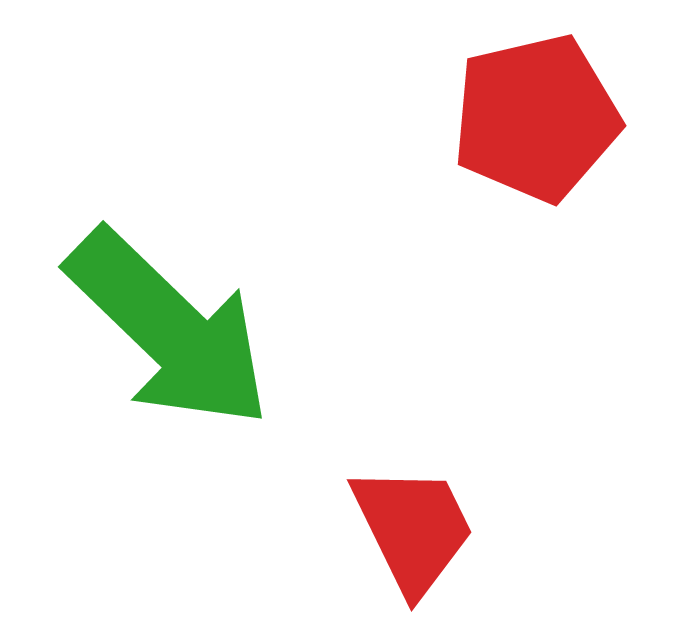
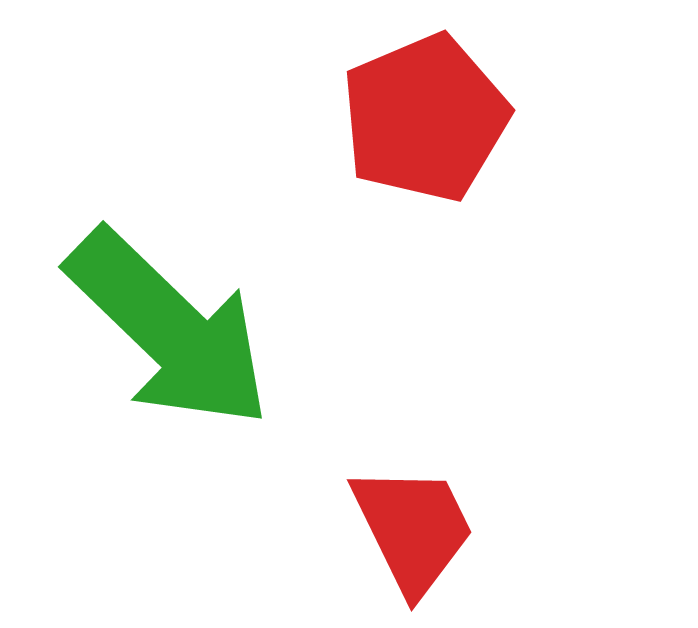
red pentagon: moved 111 px left; rotated 10 degrees counterclockwise
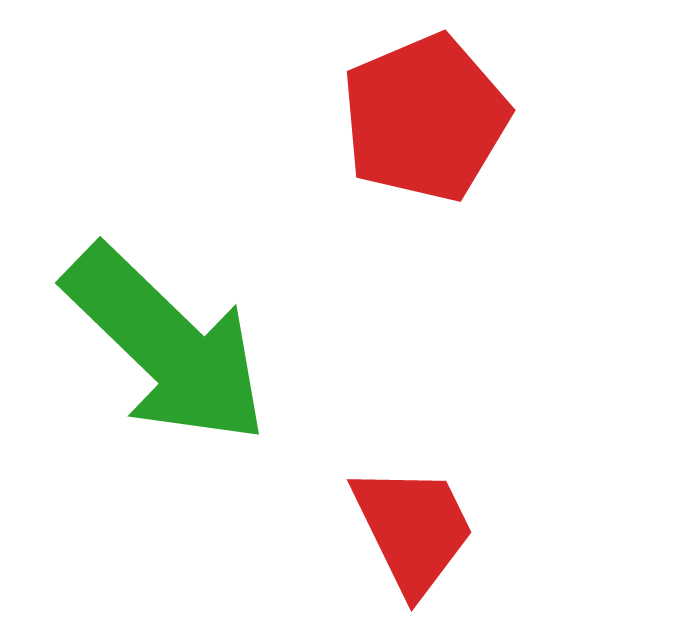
green arrow: moved 3 px left, 16 px down
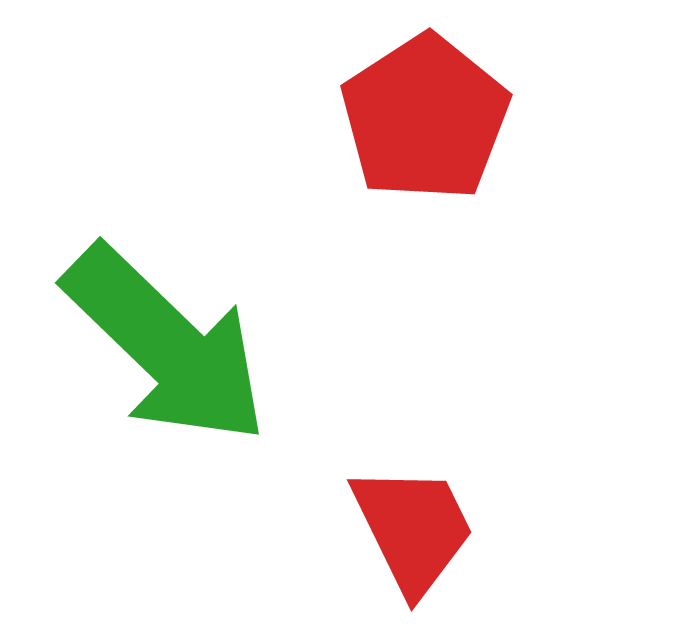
red pentagon: rotated 10 degrees counterclockwise
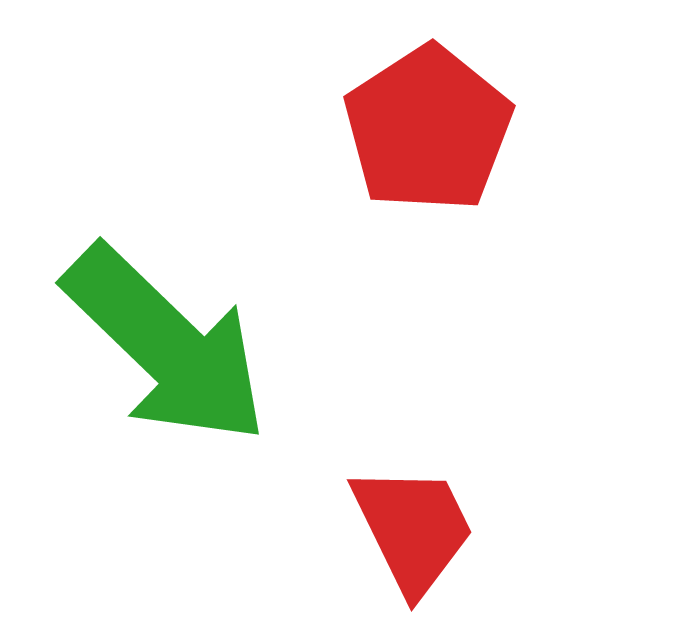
red pentagon: moved 3 px right, 11 px down
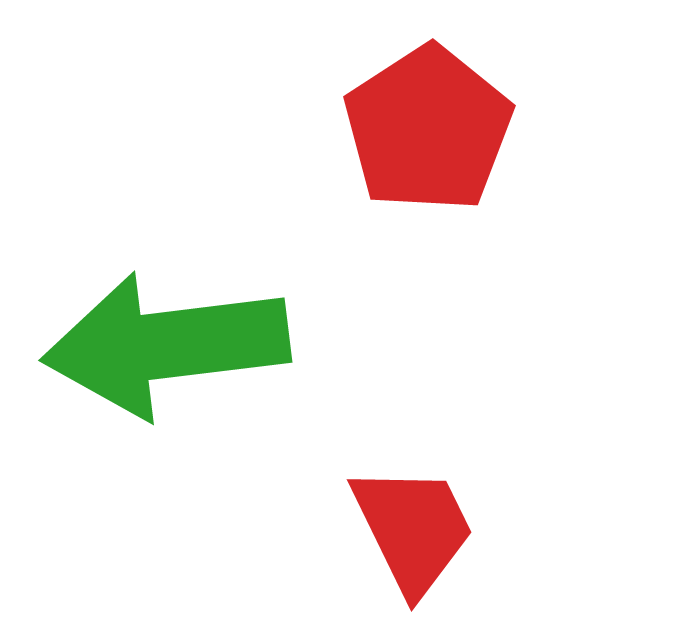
green arrow: rotated 129 degrees clockwise
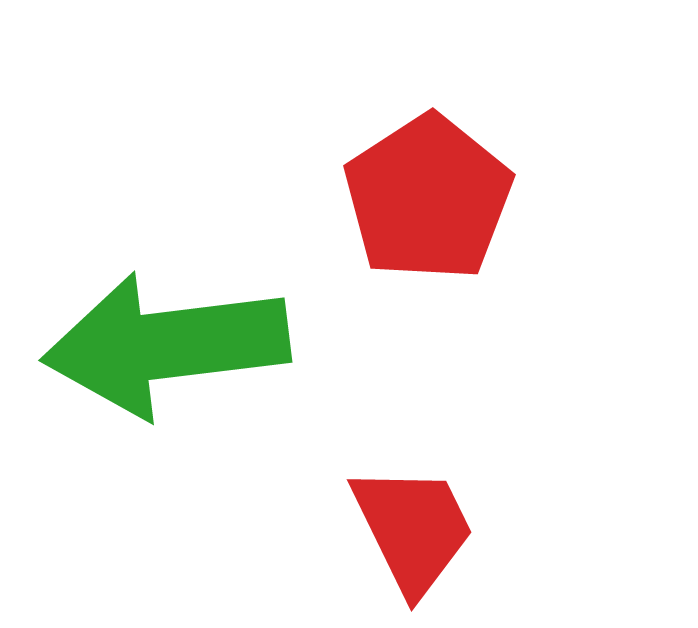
red pentagon: moved 69 px down
